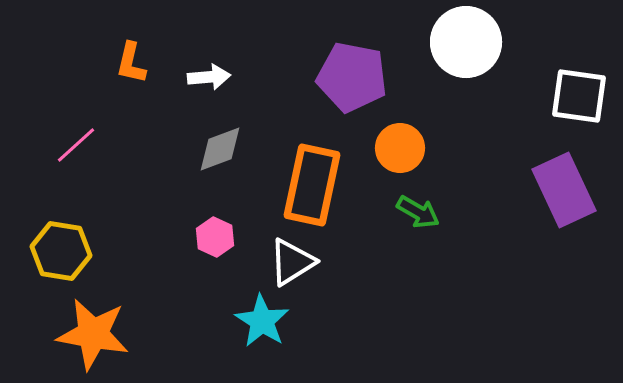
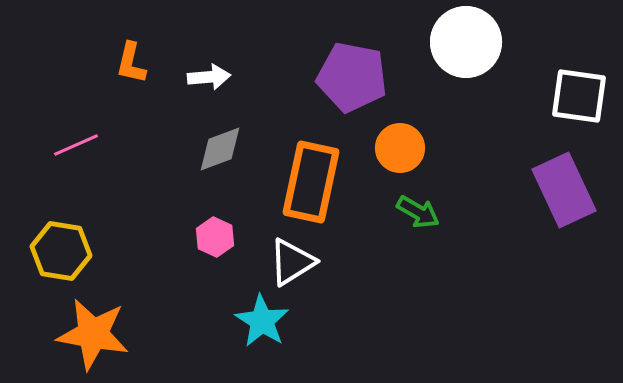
pink line: rotated 18 degrees clockwise
orange rectangle: moved 1 px left, 3 px up
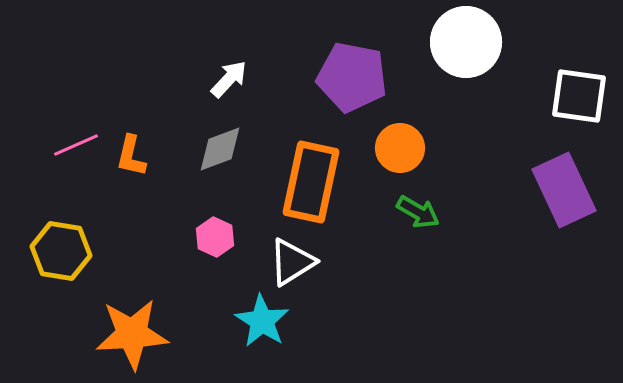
orange L-shape: moved 93 px down
white arrow: moved 20 px right, 2 px down; rotated 42 degrees counterclockwise
orange star: moved 39 px right; rotated 14 degrees counterclockwise
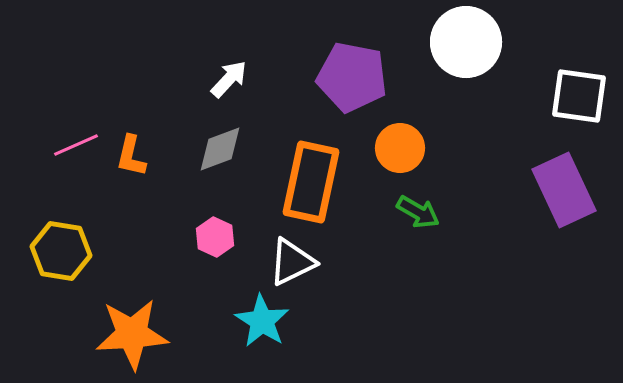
white triangle: rotated 6 degrees clockwise
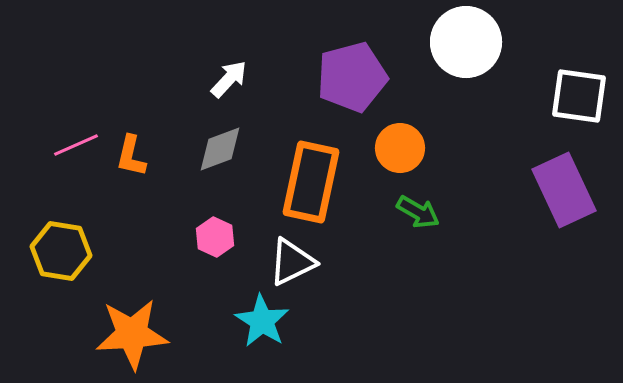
purple pentagon: rotated 26 degrees counterclockwise
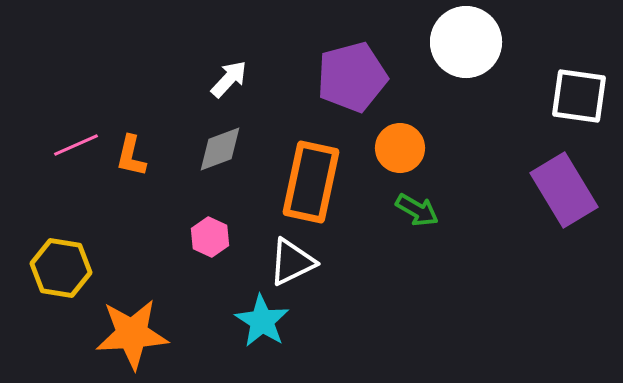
purple rectangle: rotated 6 degrees counterclockwise
green arrow: moved 1 px left, 2 px up
pink hexagon: moved 5 px left
yellow hexagon: moved 17 px down
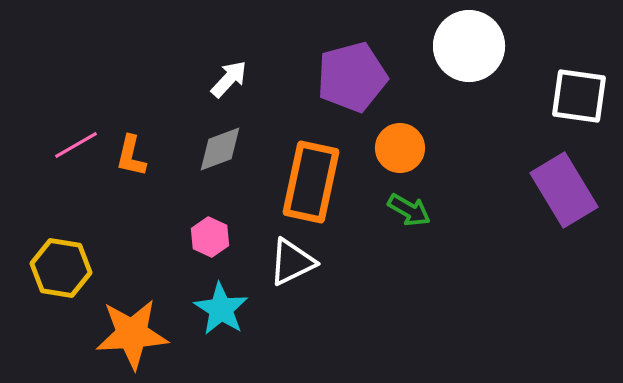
white circle: moved 3 px right, 4 px down
pink line: rotated 6 degrees counterclockwise
green arrow: moved 8 px left
cyan star: moved 41 px left, 12 px up
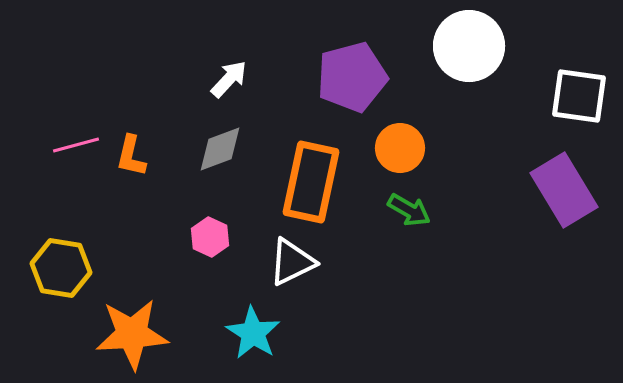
pink line: rotated 15 degrees clockwise
cyan star: moved 32 px right, 24 px down
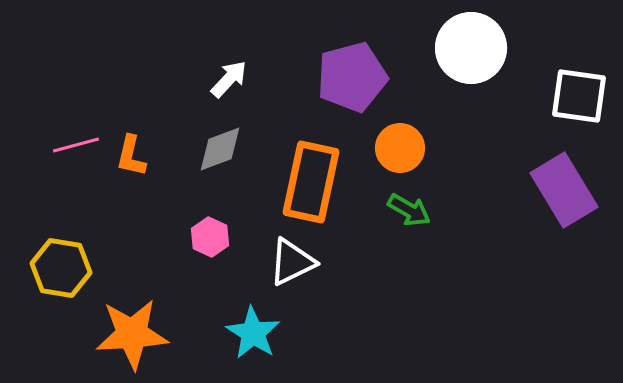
white circle: moved 2 px right, 2 px down
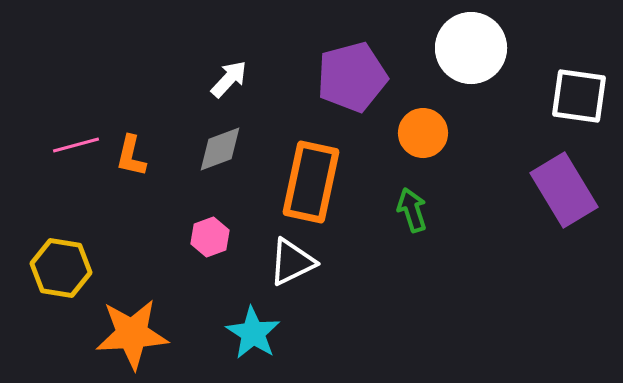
orange circle: moved 23 px right, 15 px up
green arrow: moved 3 px right; rotated 138 degrees counterclockwise
pink hexagon: rotated 15 degrees clockwise
